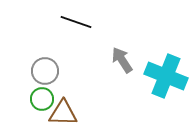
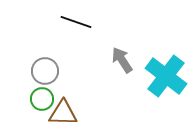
cyan cross: rotated 15 degrees clockwise
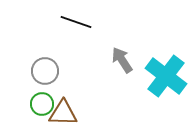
green circle: moved 5 px down
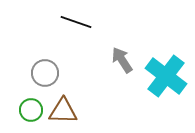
gray circle: moved 2 px down
green circle: moved 11 px left, 6 px down
brown triangle: moved 2 px up
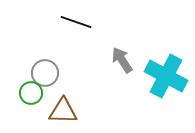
cyan cross: rotated 9 degrees counterclockwise
green circle: moved 17 px up
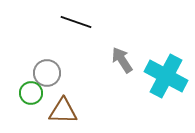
gray circle: moved 2 px right
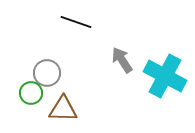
cyan cross: moved 1 px left
brown triangle: moved 2 px up
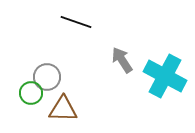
gray circle: moved 4 px down
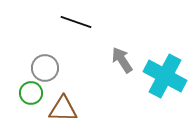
gray circle: moved 2 px left, 9 px up
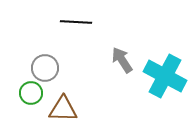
black line: rotated 16 degrees counterclockwise
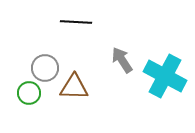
green circle: moved 2 px left
brown triangle: moved 11 px right, 22 px up
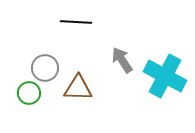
brown triangle: moved 4 px right, 1 px down
